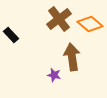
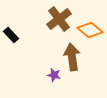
orange diamond: moved 6 px down
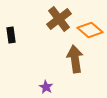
black rectangle: rotated 35 degrees clockwise
brown arrow: moved 3 px right, 2 px down
purple star: moved 8 px left, 12 px down; rotated 16 degrees clockwise
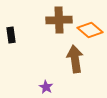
brown cross: moved 1 px down; rotated 35 degrees clockwise
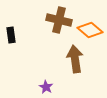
brown cross: rotated 15 degrees clockwise
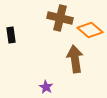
brown cross: moved 1 px right, 2 px up
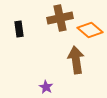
brown cross: rotated 25 degrees counterclockwise
black rectangle: moved 8 px right, 6 px up
brown arrow: moved 1 px right, 1 px down
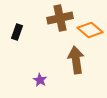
black rectangle: moved 2 px left, 3 px down; rotated 28 degrees clockwise
purple star: moved 6 px left, 7 px up
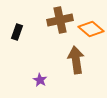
brown cross: moved 2 px down
orange diamond: moved 1 px right, 1 px up
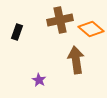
purple star: moved 1 px left
